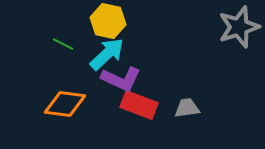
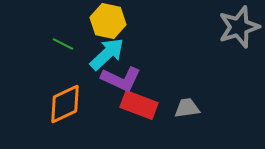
orange diamond: rotated 33 degrees counterclockwise
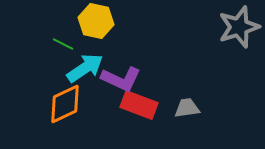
yellow hexagon: moved 12 px left
cyan arrow: moved 22 px left, 14 px down; rotated 9 degrees clockwise
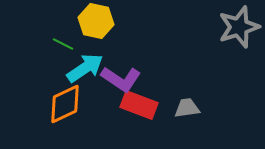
purple L-shape: rotated 9 degrees clockwise
